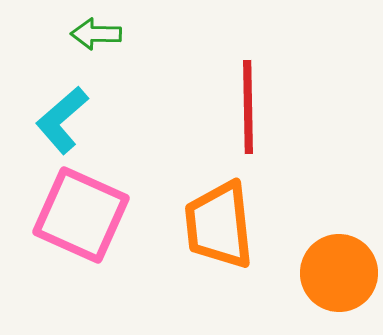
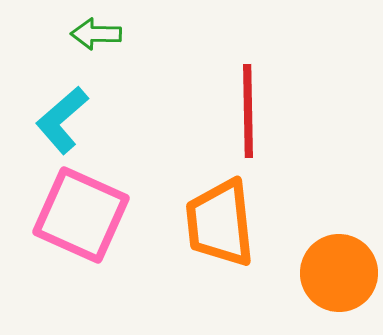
red line: moved 4 px down
orange trapezoid: moved 1 px right, 2 px up
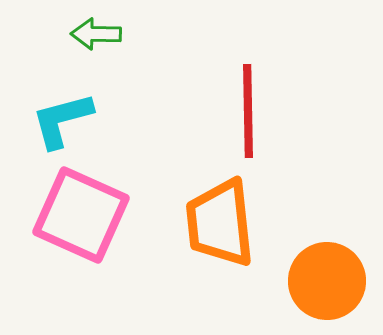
cyan L-shape: rotated 26 degrees clockwise
orange circle: moved 12 px left, 8 px down
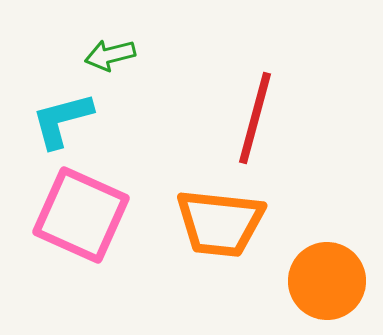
green arrow: moved 14 px right, 21 px down; rotated 15 degrees counterclockwise
red line: moved 7 px right, 7 px down; rotated 16 degrees clockwise
orange trapezoid: rotated 78 degrees counterclockwise
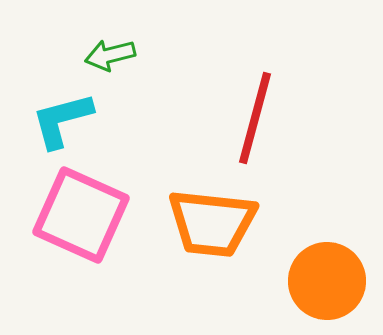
orange trapezoid: moved 8 px left
